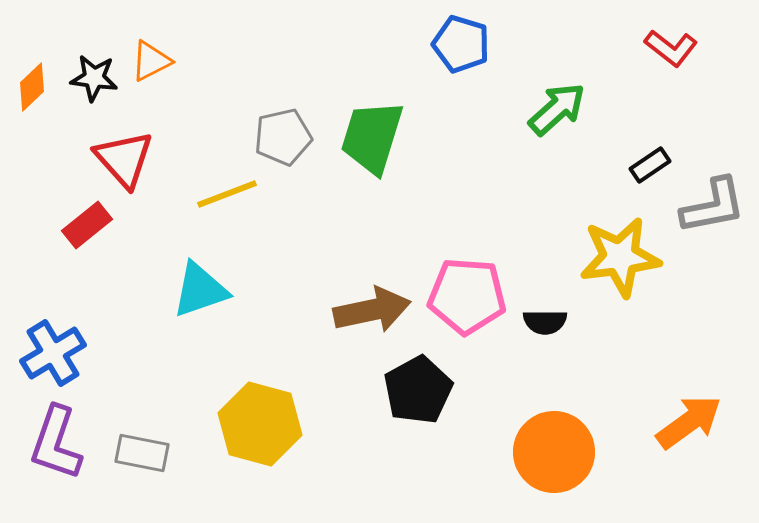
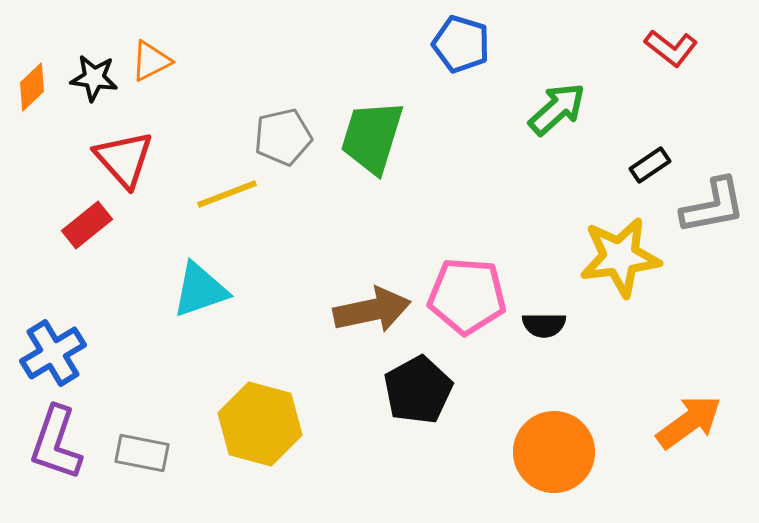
black semicircle: moved 1 px left, 3 px down
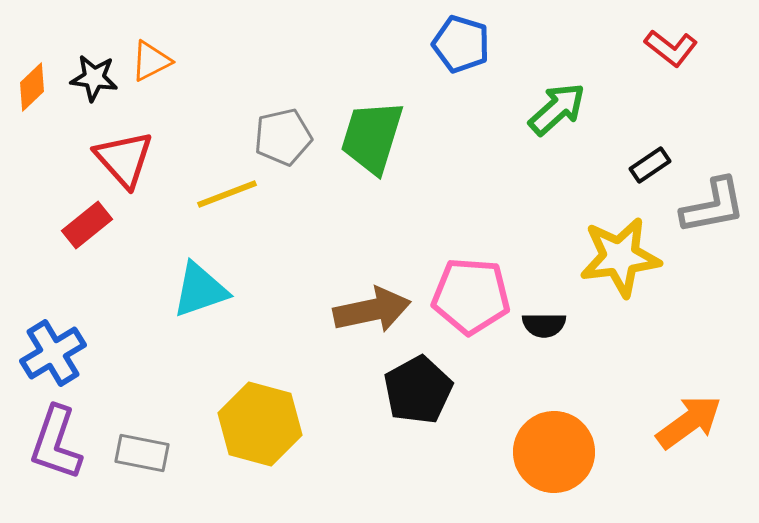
pink pentagon: moved 4 px right
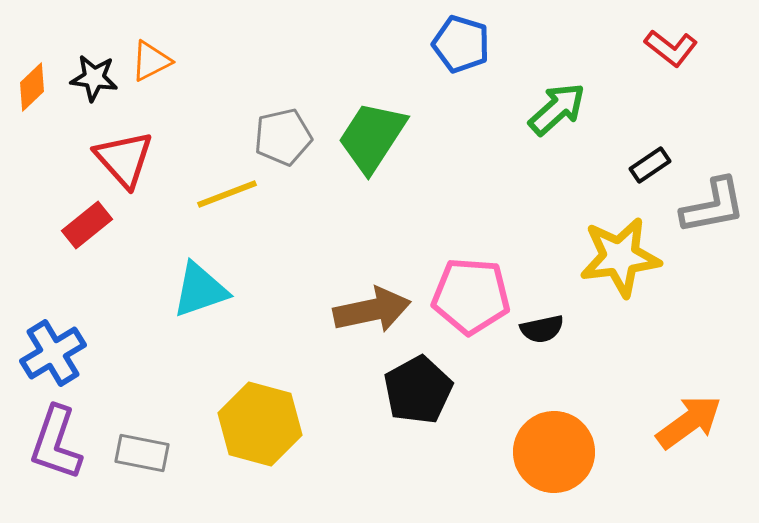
green trapezoid: rotated 16 degrees clockwise
black semicircle: moved 2 px left, 4 px down; rotated 12 degrees counterclockwise
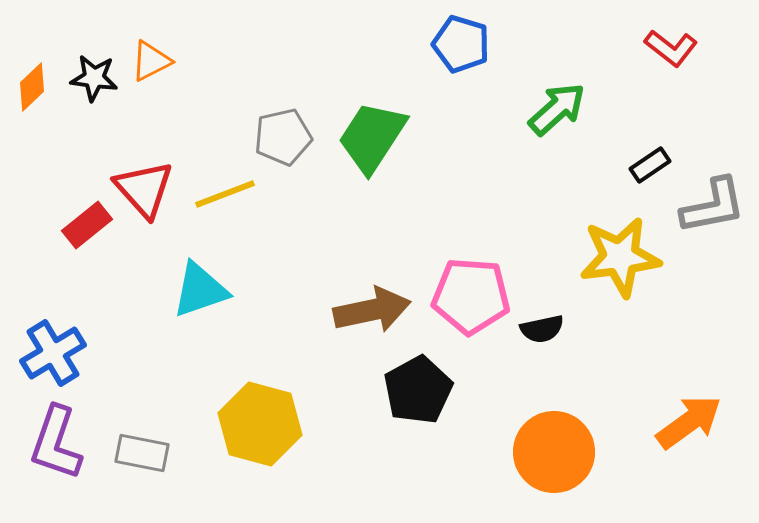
red triangle: moved 20 px right, 30 px down
yellow line: moved 2 px left
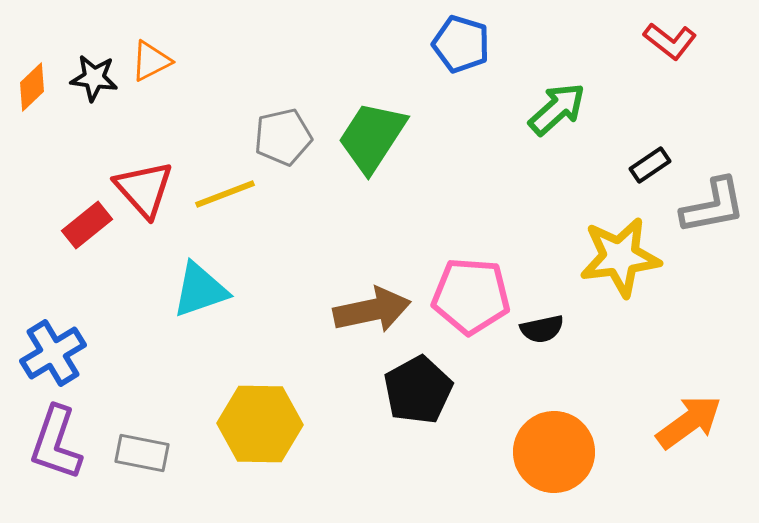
red L-shape: moved 1 px left, 7 px up
yellow hexagon: rotated 14 degrees counterclockwise
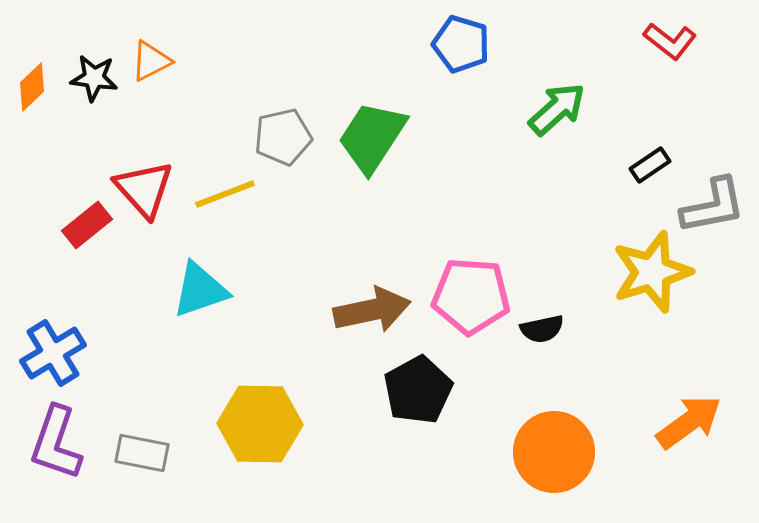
yellow star: moved 32 px right, 15 px down; rotated 10 degrees counterclockwise
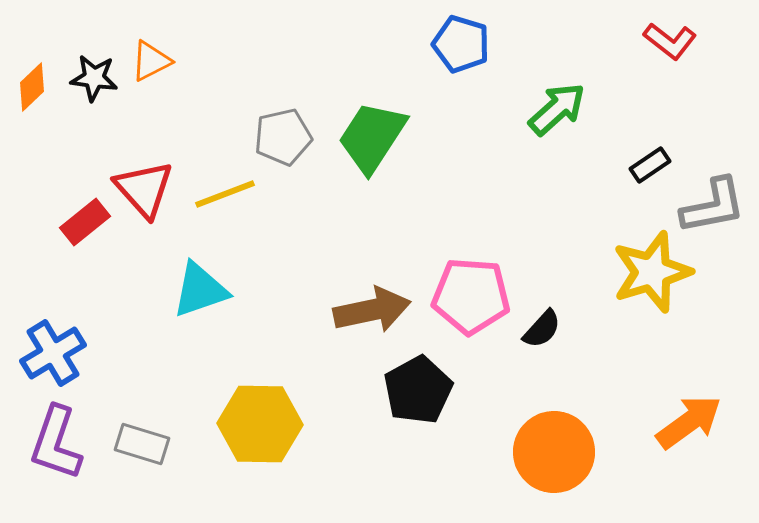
red rectangle: moved 2 px left, 3 px up
black semicircle: rotated 36 degrees counterclockwise
gray rectangle: moved 9 px up; rotated 6 degrees clockwise
